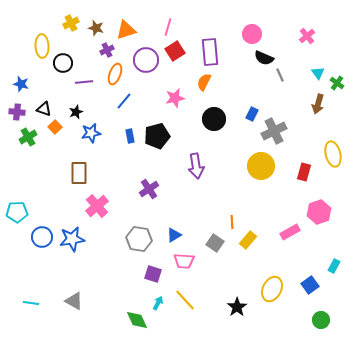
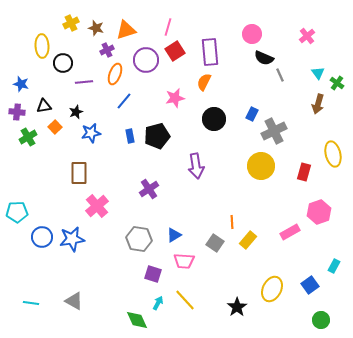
black triangle at (44, 109): moved 3 px up; rotated 28 degrees counterclockwise
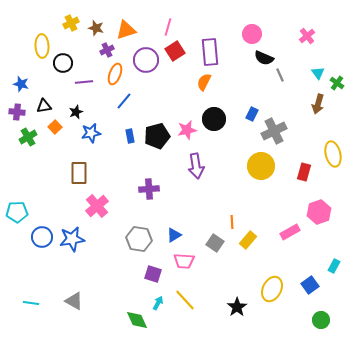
pink star at (175, 98): moved 12 px right, 32 px down
purple cross at (149, 189): rotated 30 degrees clockwise
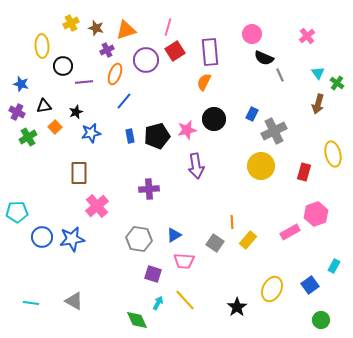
black circle at (63, 63): moved 3 px down
purple cross at (17, 112): rotated 21 degrees clockwise
pink hexagon at (319, 212): moved 3 px left, 2 px down
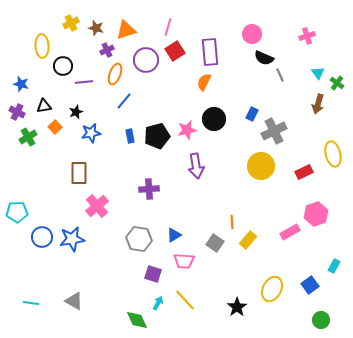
pink cross at (307, 36): rotated 21 degrees clockwise
red rectangle at (304, 172): rotated 48 degrees clockwise
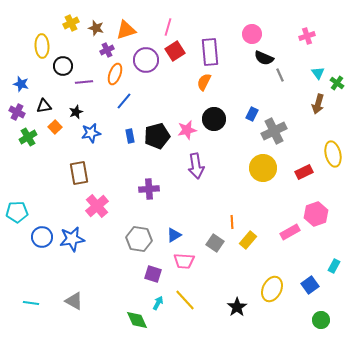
yellow circle at (261, 166): moved 2 px right, 2 px down
brown rectangle at (79, 173): rotated 10 degrees counterclockwise
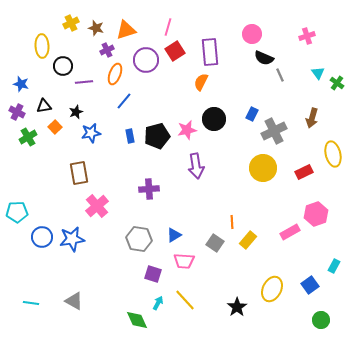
orange semicircle at (204, 82): moved 3 px left
brown arrow at (318, 104): moved 6 px left, 14 px down
